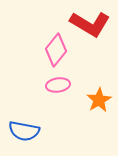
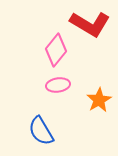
blue semicircle: moved 17 px right; rotated 48 degrees clockwise
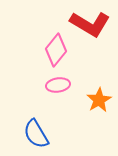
blue semicircle: moved 5 px left, 3 px down
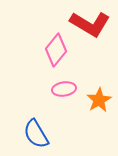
pink ellipse: moved 6 px right, 4 px down
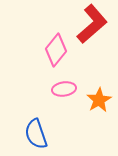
red L-shape: moved 2 px right; rotated 72 degrees counterclockwise
blue semicircle: rotated 12 degrees clockwise
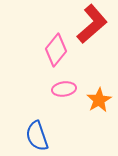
blue semicircle: moved 1 px right, 2 px down
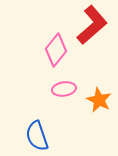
red L-shape: moved 1 px down
orange star: rotated 15 degrees counterclockwise
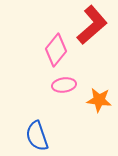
pink ellipse: moved 4 px up
orange star: rotated 20 degrees counterclockwise
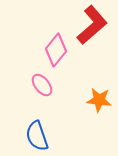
pink ellipse: moved 22 px left; rotated 60 degrees clockwise
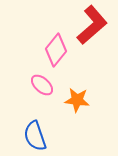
pink ellipse: rotated 10 degrees counterclockwise
orange star: moved 22 px left
blue semicircle: moved 2 px left
